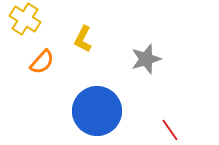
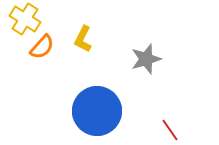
orange semicircle: moved 15 px up
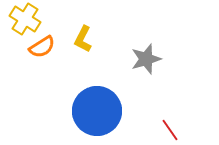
orange semicircle: rotated 16 degrees clockwise
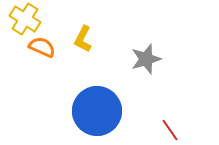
orange semicircle: rotated 124 degrees counterclockwise
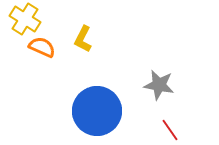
gray star: moved 13 px right, 26 px down; rotated 28 degrees clockwise
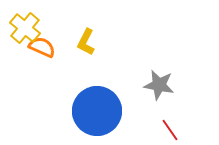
yellow cross: moved 9 px down; rotated 8 degrees clockwise
yellow L-shape: moved 3 px right, 3 px down
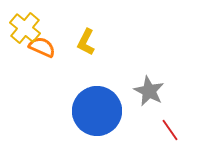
gray star: moved 10 px left, 6 px down; rotated 16 degrees clockwise
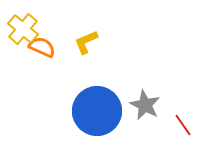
yellow cross: moved 2 px left, 1 px down
yellow L-shape: rotated 40 degrees clockwise
gray star: moved 4 px left, 14 px down
red line: moved 13 px right, 5 px up
